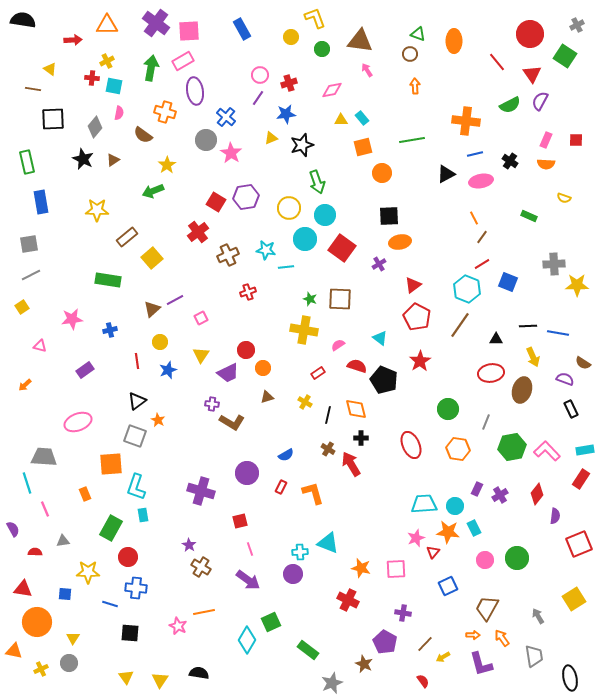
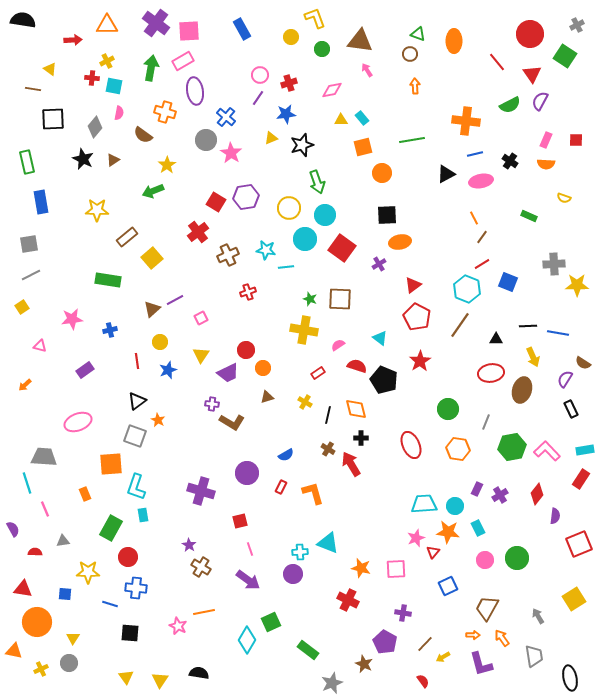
black square at (389, 216): moved 2 px left, 1 px up
purple semicircle at (565, 379): rotated 78 degrees counterclockwise
cyan rectangle at (474, 528): moved 4 px right
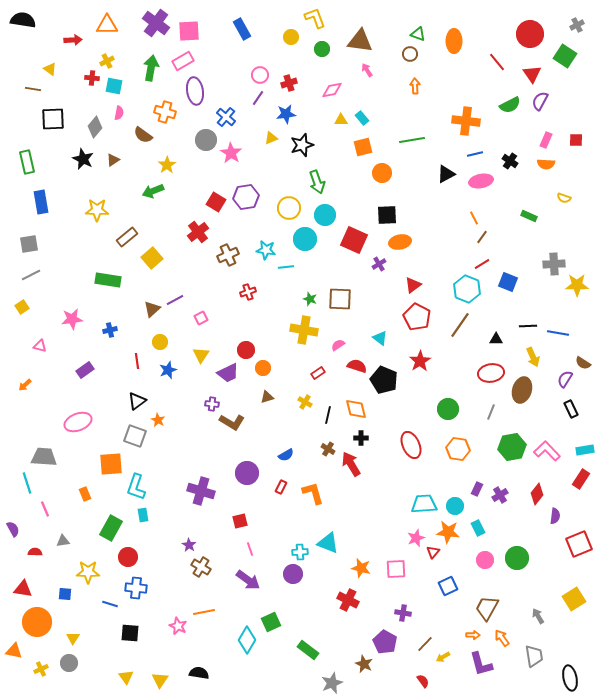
red square at (342, 248): moved 12 px right, 8 px up; rotated 12 degrees counterclockwise
gray line at (486, 422): moved 5 px right, 10 px up
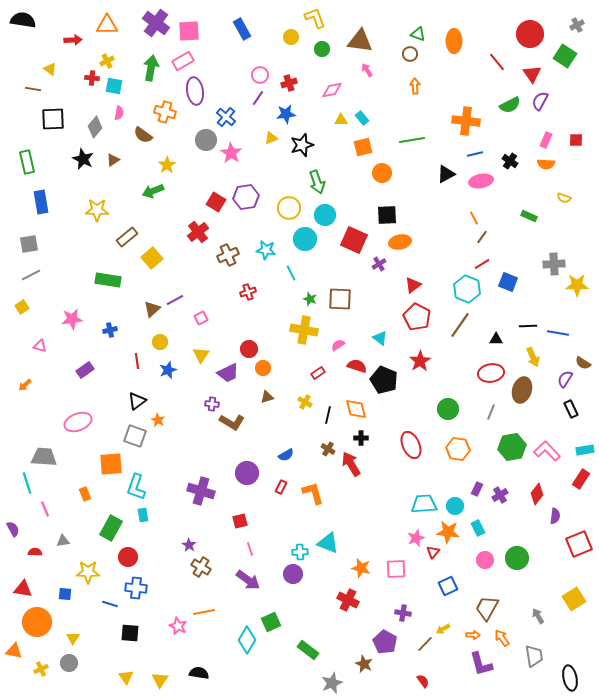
cyan line at (286, 267): moved 5 px right, 6 px down; rotated 70 degrees clockwise
red circle at (246, 350): moved 3 px right, 1 px up
yellow arrow at (443, 657): moved 28 px up
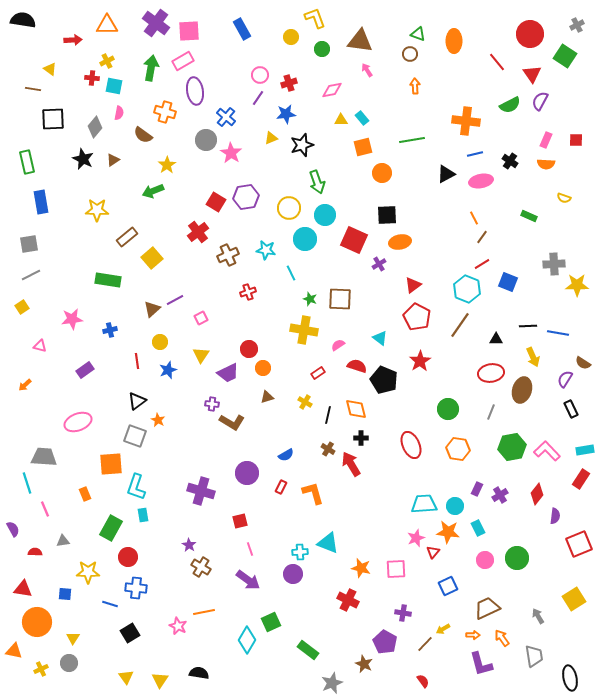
brown trapezoid at (487, 608): rotated 36 degrees clockwise
black square at (130, 633): rotated 36 degrees counterclockwise
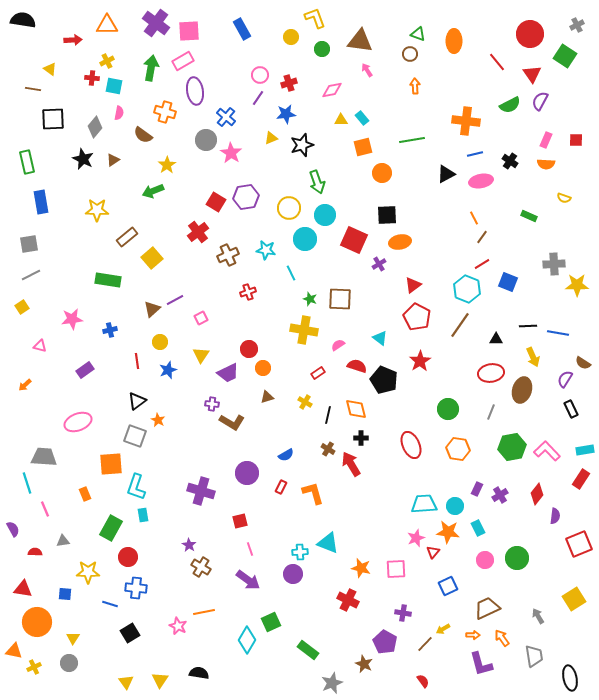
yellow cross at (41, 669): moved 7 px left, 2 px up
yellow triangle at (126, 677): moved 5 px down
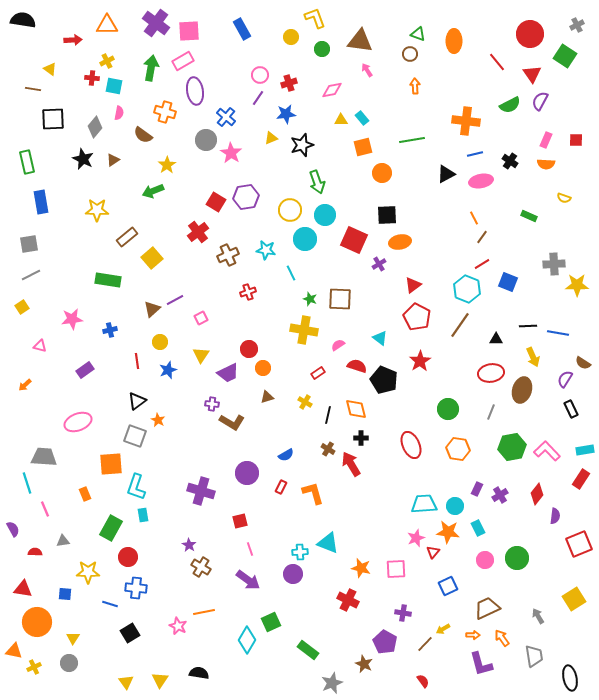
yellow circle at (289, 208): moved 1 px right, 2 px down
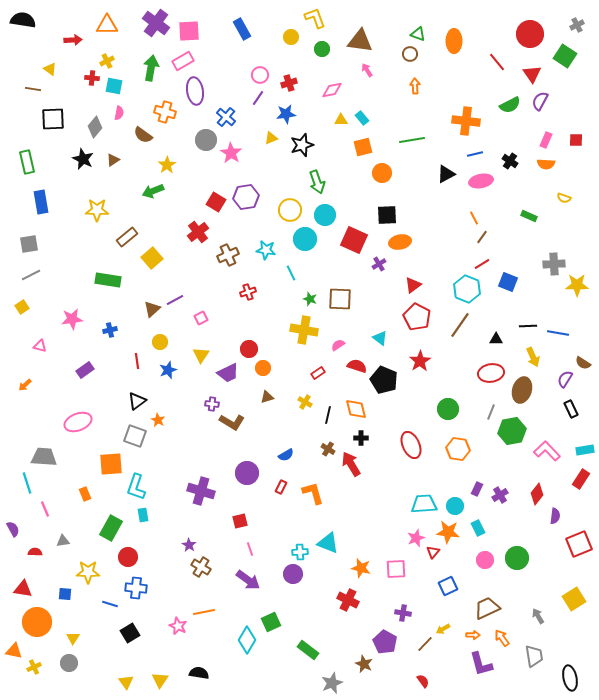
green hexagon at (512, 447): moved 16 px up
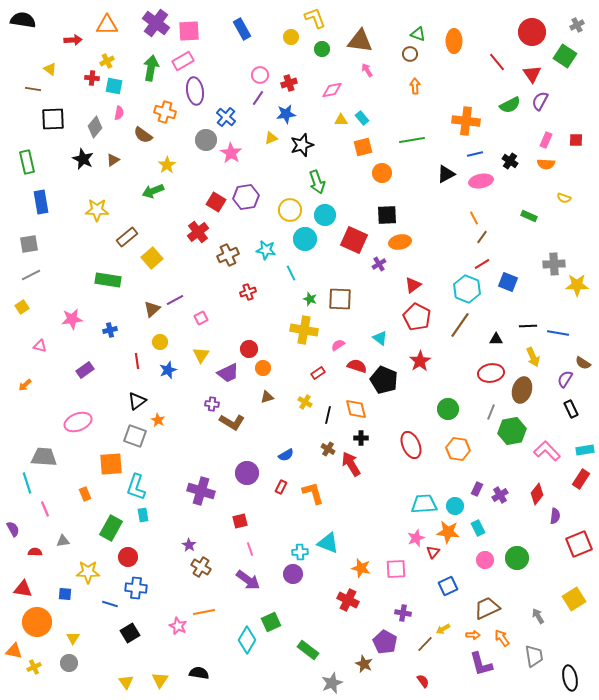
red circle at (530, 34): moved 2 px right, 2 px up
